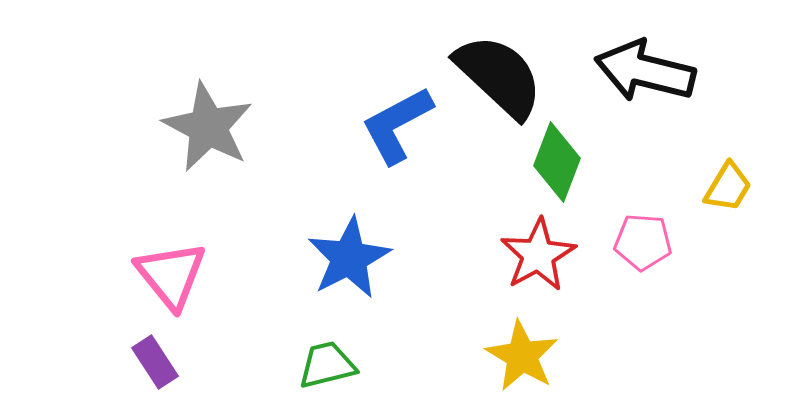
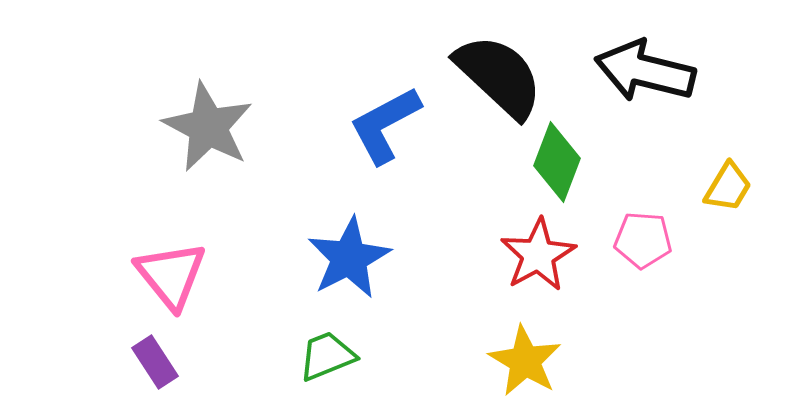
blue L-shape: moved 12 px left
pink pentagon: moved 2 px up
yellow star: moved 3 px right, 5 px down
green trapezoid: moved 9 px up; rotated 8 degrees counterclockwise
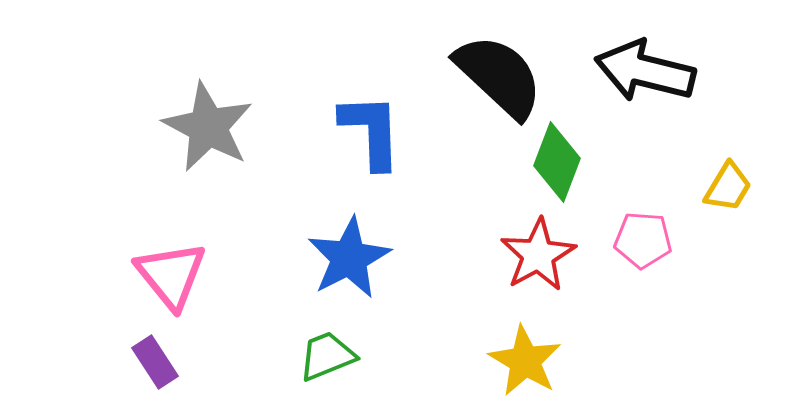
blue L-shape: moved 14 px left, 6 px down; rotated 116 degrees clockwise
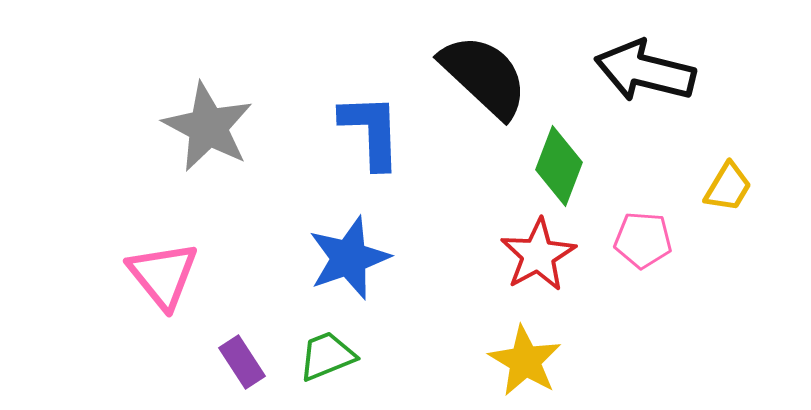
black semicircle: moved 15 px left
green diamond: moved 2 px right, 4 px down
blue star: rotated 8 degrees clockwise
pink triangle: moved 8 px left
purple rectangle: moved 87 px right
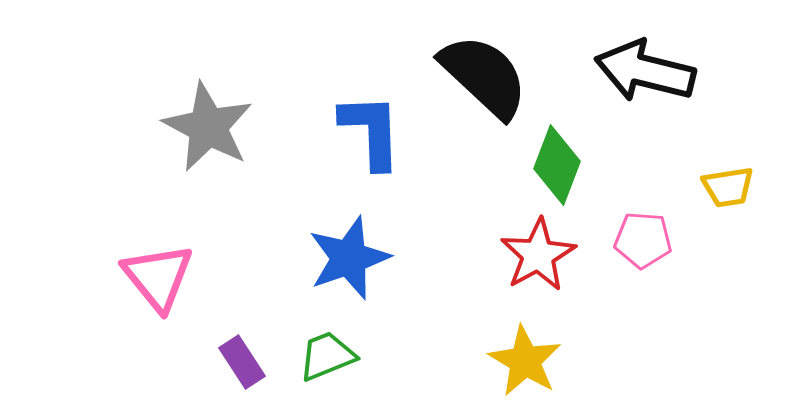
green diamond: moved 2 px left, 1 px up
yellow trapezoid: rotated 50 degrees clockwise
pink triangle: moved 5 px left, 2 px down
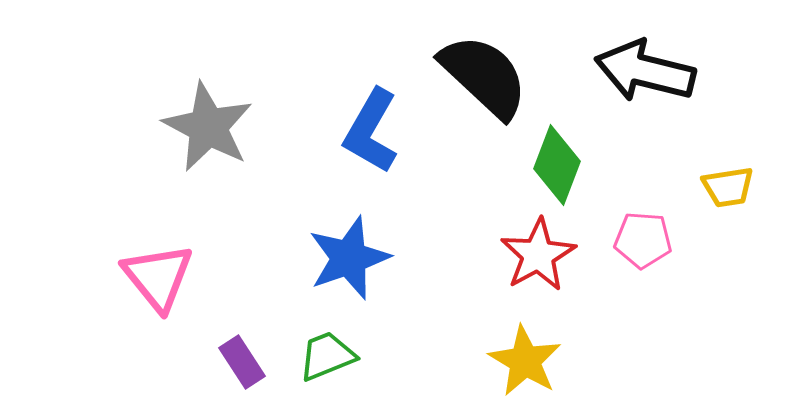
blue L-shape: rotated 148 degrees counterclockwise
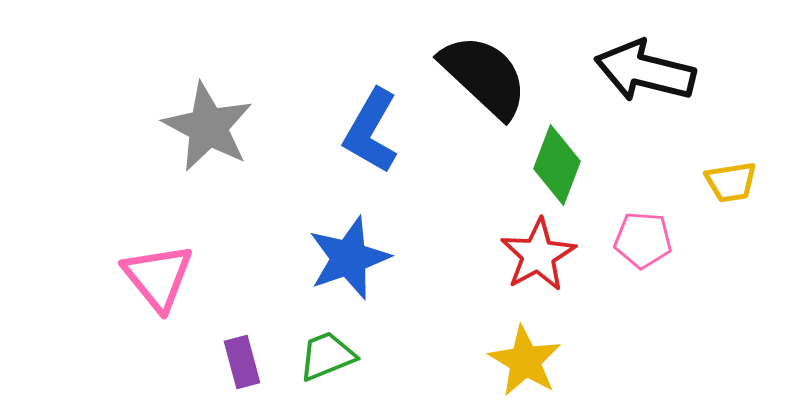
yellow trapezoid: moved 3 px right, 5 px up
purple rectangle: rotated 18 degrees clockwise
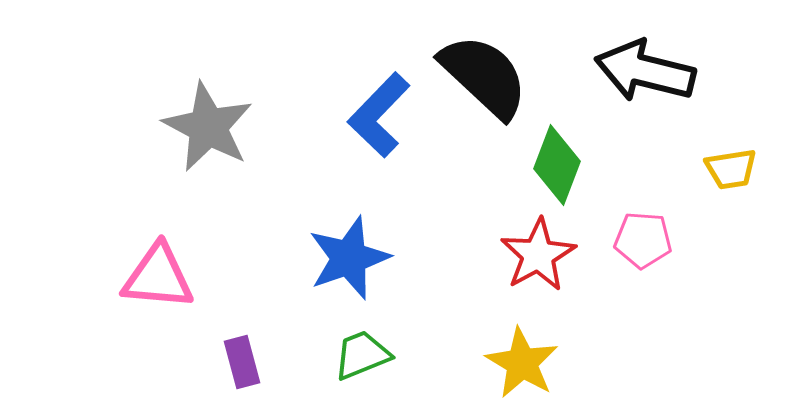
blue L-shape: moved 8 px right, 16 px up; rotated 14 degrees clockwise
yellow trapezoid: moved 13 px up
pink triangle: rotated 46 degrees counterclockwise
green trapezoid: moved 35 px right, 1 px up
yellow star: moved 3 px left, 2 px down
